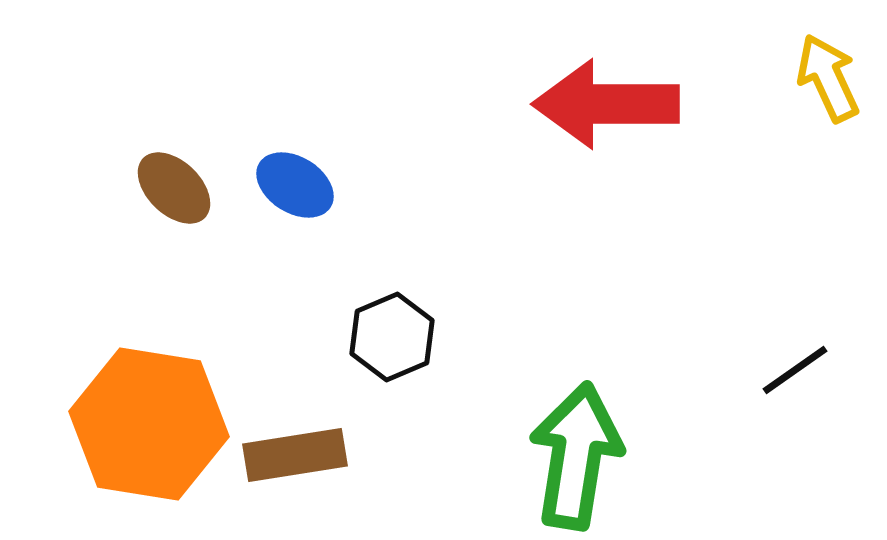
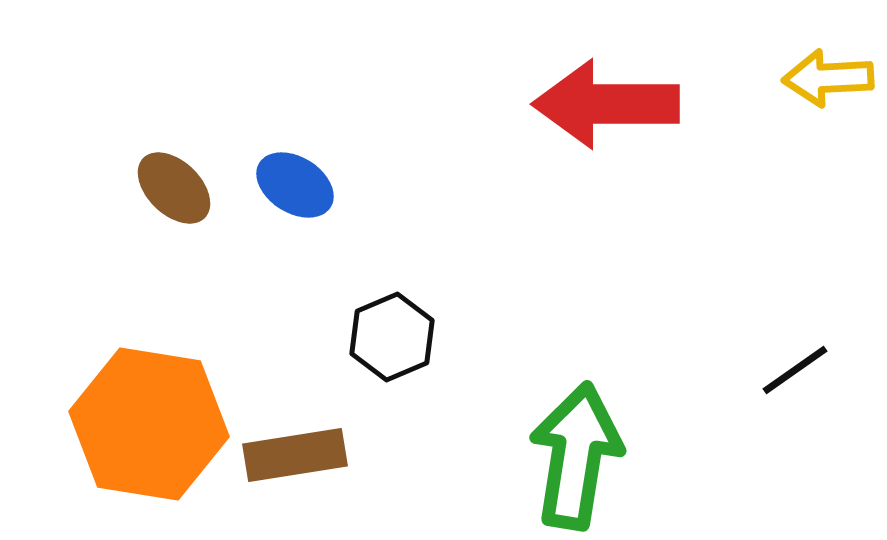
yellow arrow: rotated 68 degrees counterclockwise
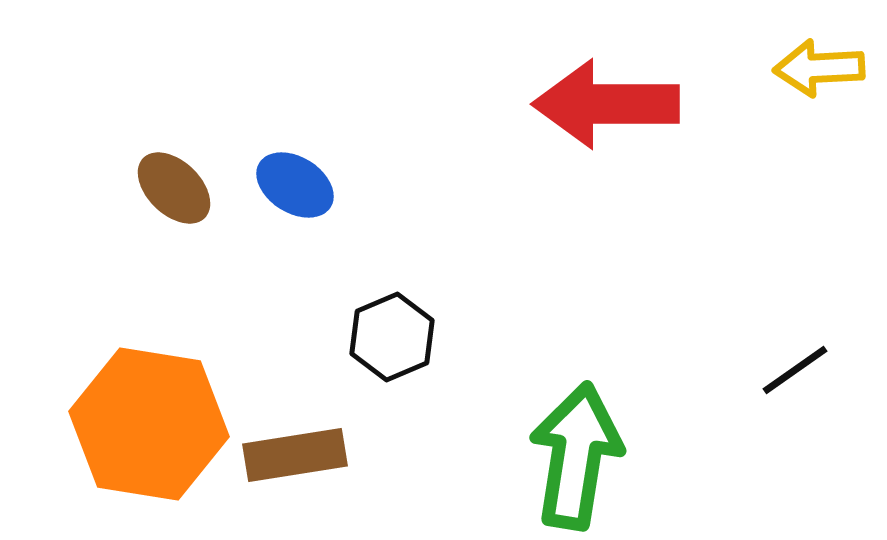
yellow arrow: moved 9 px left, 10 px up
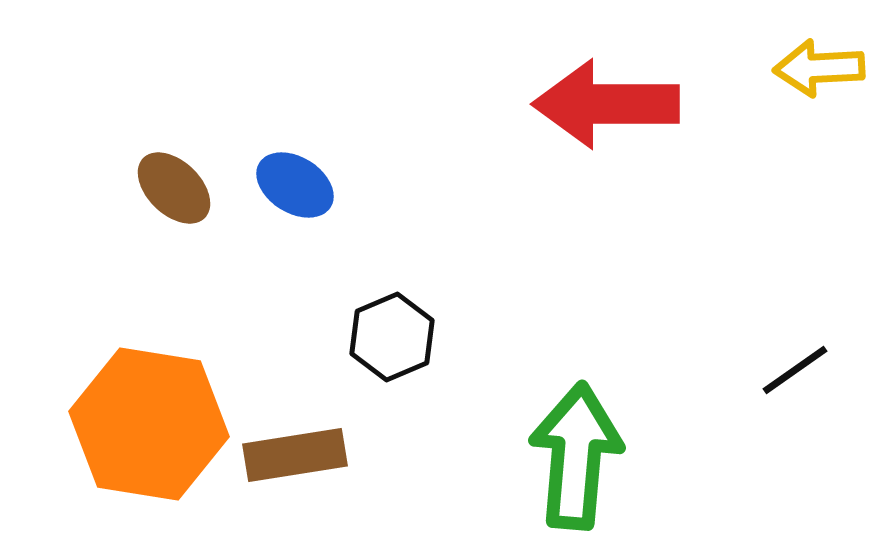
green arrow: rotated 4 degrees counterclockwise
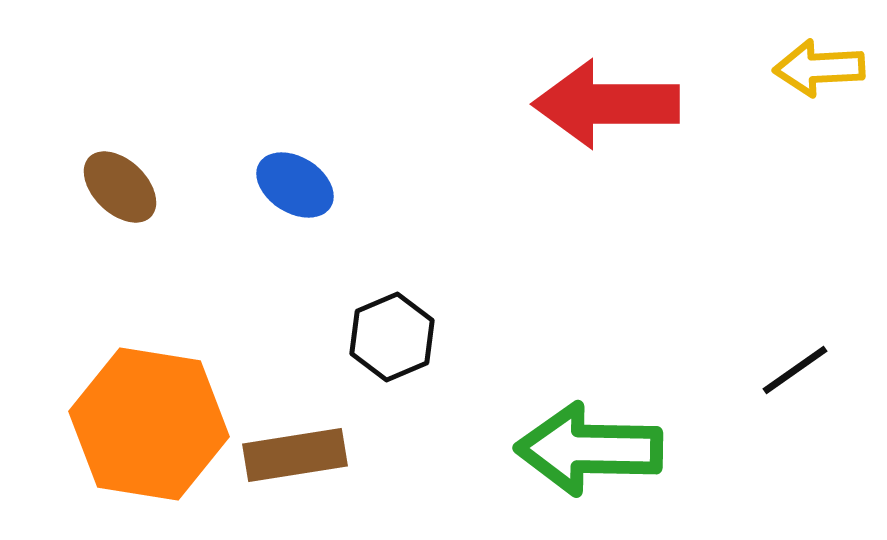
brown ellipse: moved 54 px left, 1 px up
green arrow: moved 13 px right, 7 px up; rotated 94 degrees counterclockwise
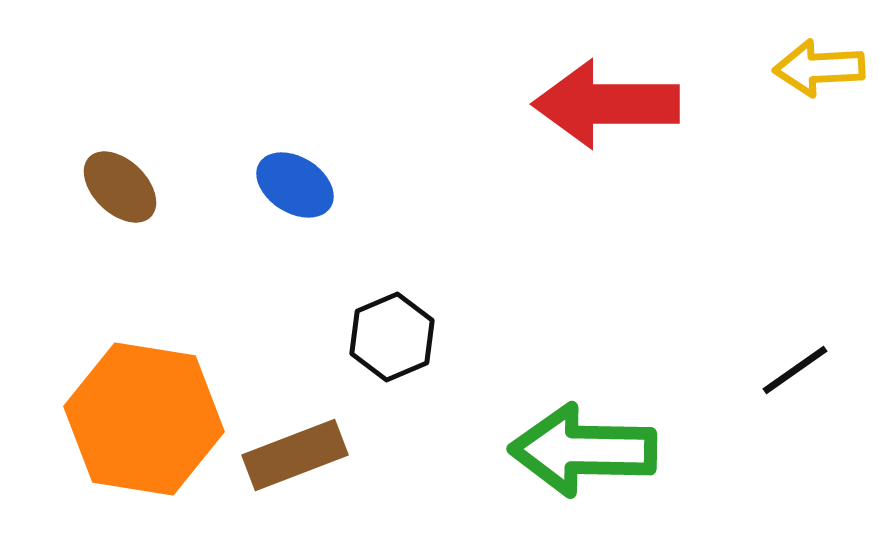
orange hexagon: moved 5 px left, 5 px up
green arrow: moved 6 px left, 1 px down
brown rectangle: rotated 12 degrees counterclockwise
